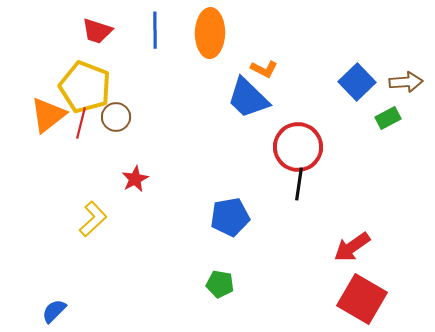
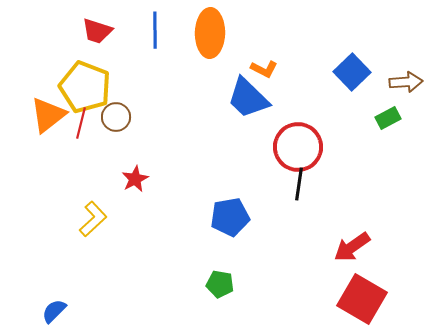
blue square: moved 5 px left, 10 px up
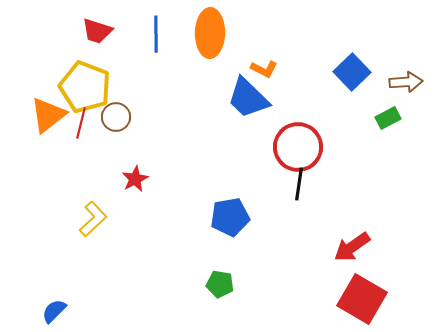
blue line: moved 1 px right, 4 px down
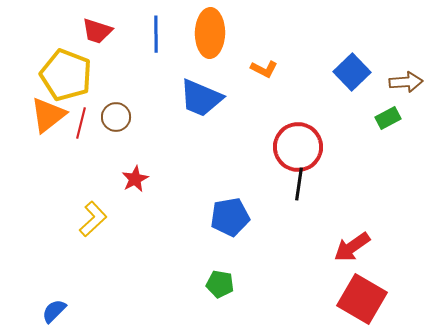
yellow pentagon: moved 19 px left, 12 px up
blue trapezoid: moved 47 px left; rotated 21 degrees counterclockwise
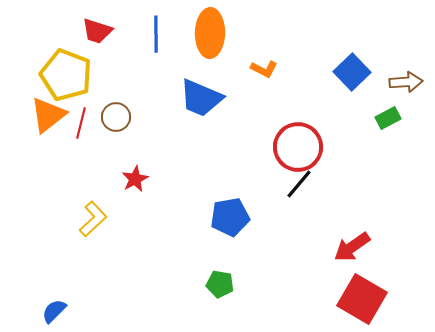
black line: rotated 32 degrees clockwise
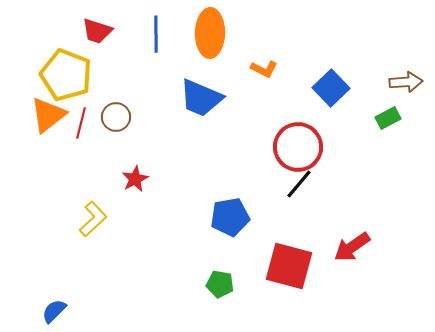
blue square: moved 21 px left, 16 px down
red square: moved 73 px left, 33 px up; rotated 15 degrees counterclockwise
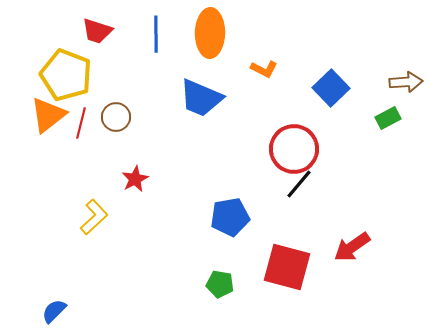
red circle: moved 4 px left, 2 px down
yellow L-shape: moved 1 px right, 2 px up
red square: moved 2 px left, 1 px down
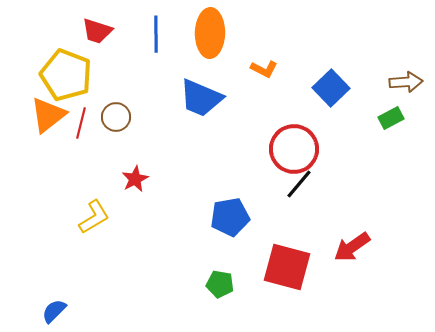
green rectangle: moved 3 px right
yellow L-shape: rotated 12 degrees clockwise
